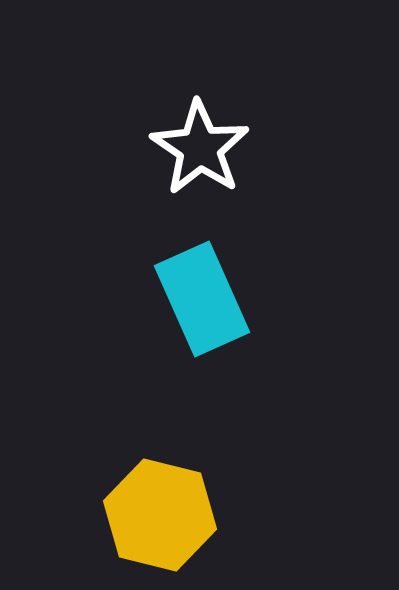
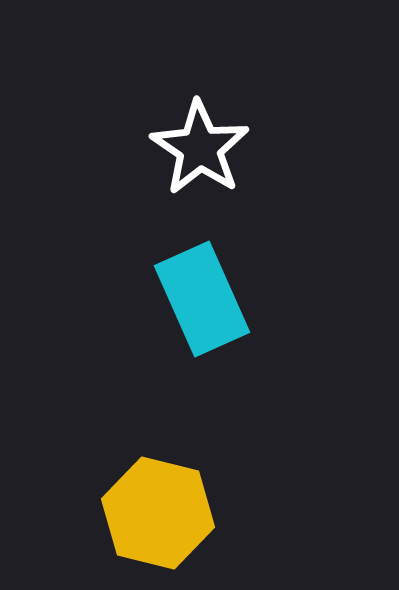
yellow hexagon: moved 2 px left, 2 px up
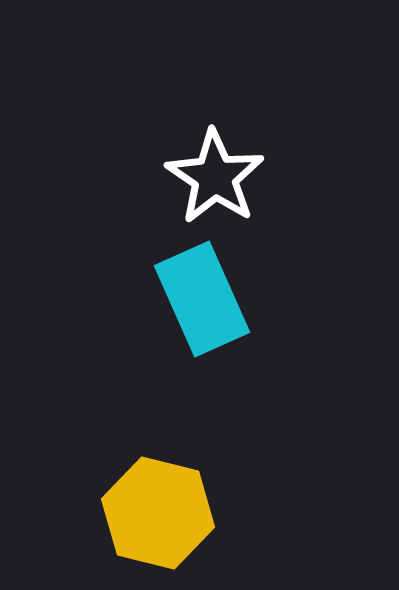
white star: moved 15 px right, 29 px down
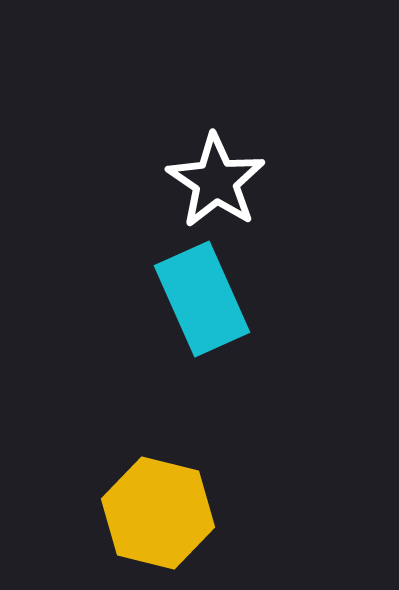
white star: moved 1 px right, 4 px down
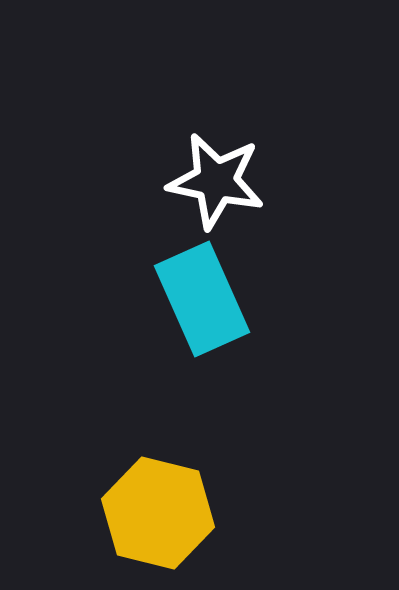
white star: rotated 22 degrees counterclockwise
